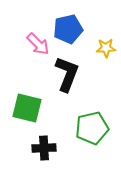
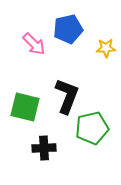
pink arrow: moved 4 px left
black L-shape: moved 22 px down
green square: moved 2 px left, 1 px up
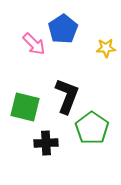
blue pentagon: moved 5 px left; rotated 20 degrees counterclockwise
green pentagon: rotated 24 degrees counterclockwise
black cross: moved 2 px right, 5 px up
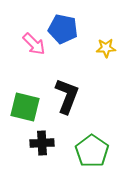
blue pentagon: rotated 28 degrees counterclockwise
green pentagon: moved 23 px down
black cross: moved 4 px left
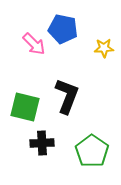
yellow star: moved 2 px left
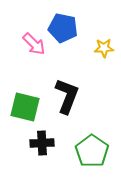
blue pentagon: moved 1 px up
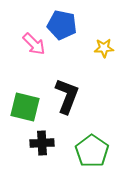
blue pentagon: moved 1 px left, 3 px up
